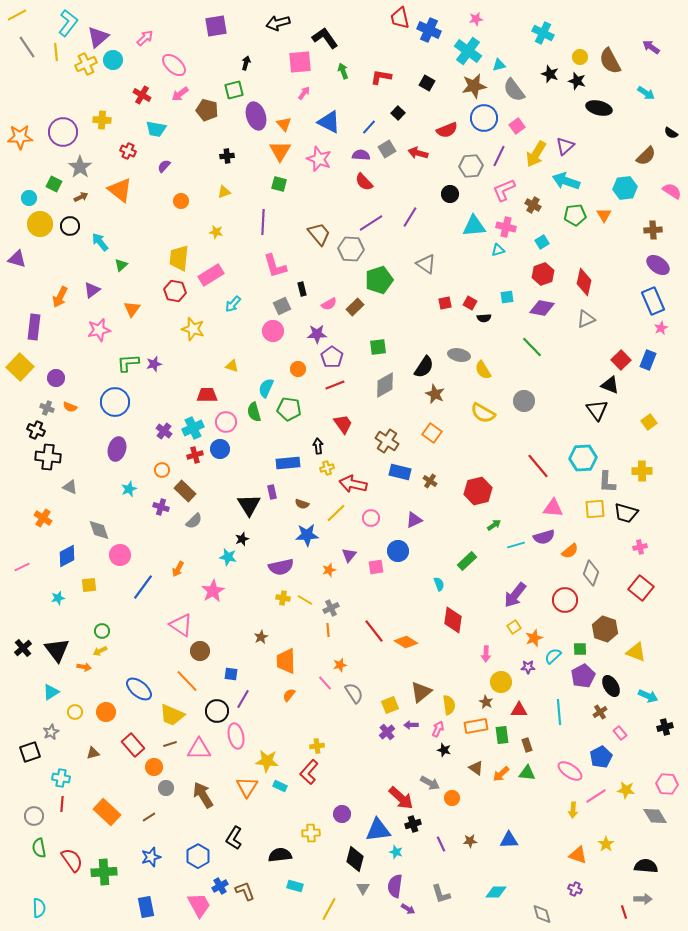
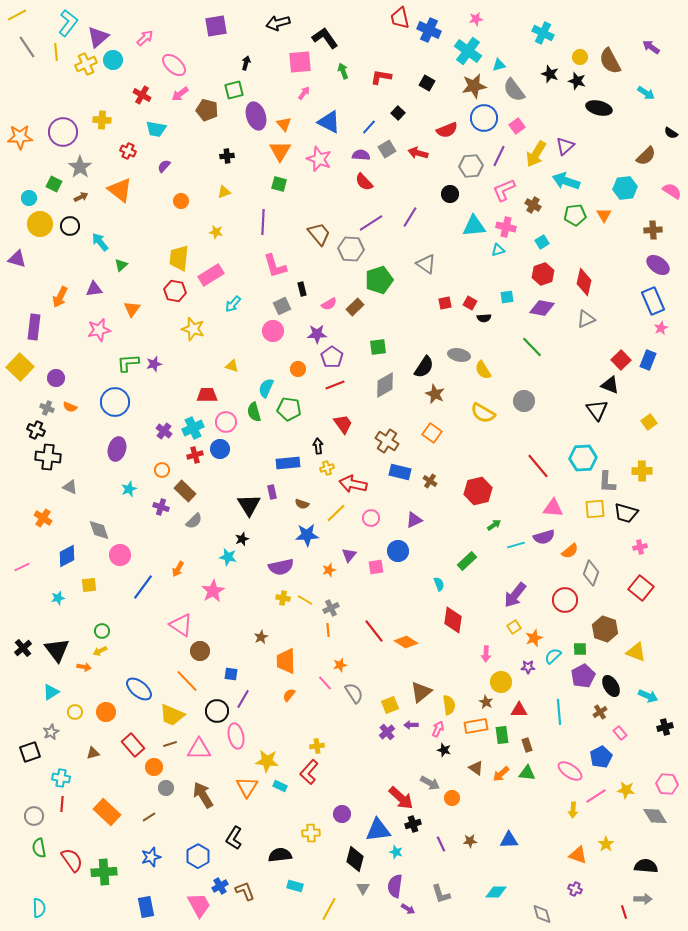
purple triangle at (92, 290): moved 2 px right, 1 px up; rotated 30 degrees clockwise
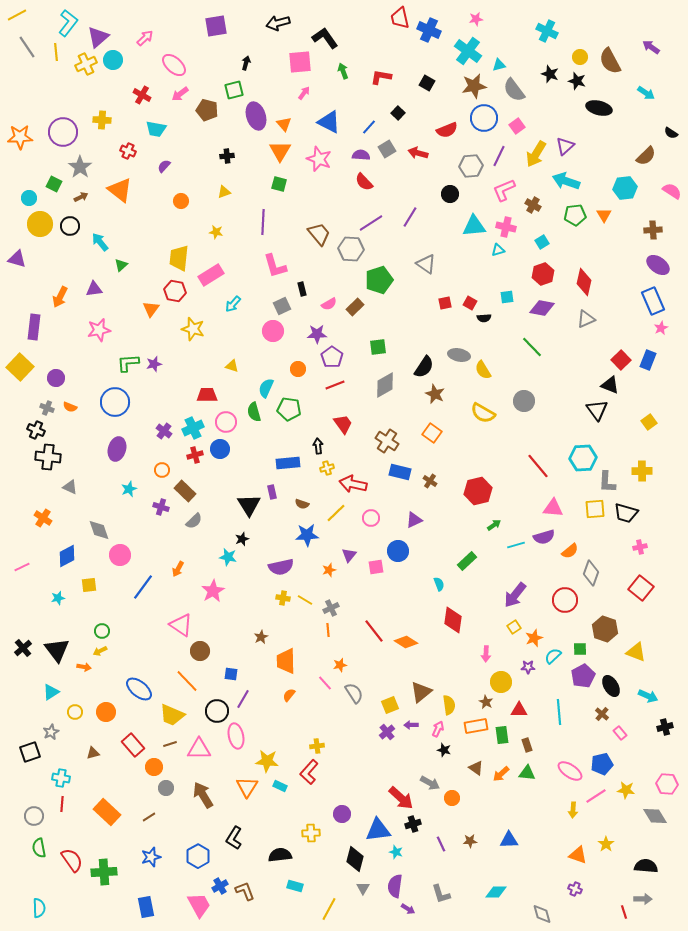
cyan cross at (543, 33): moved 4 px right, 2 px up
orange triangle at (132, 309): moved 19 px right
brown cross at (600, 712): moved 2 px right, 2 px down; rotated 16 degrees counterclockwise
blue pentagon at (601, 757): moved 1 px right, 7 px down; rotated 15 degrees clockwise
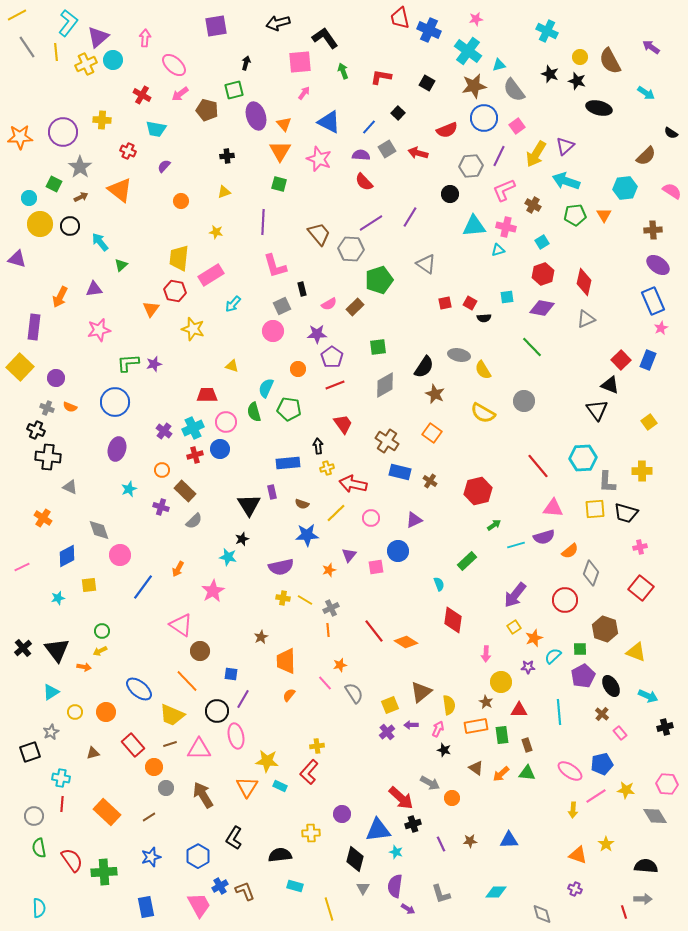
pink arrow at (145, 38): rotated 42 degrees counterclockwise
yellow line at (329, 909): rotated 45 degrees counterclockwise
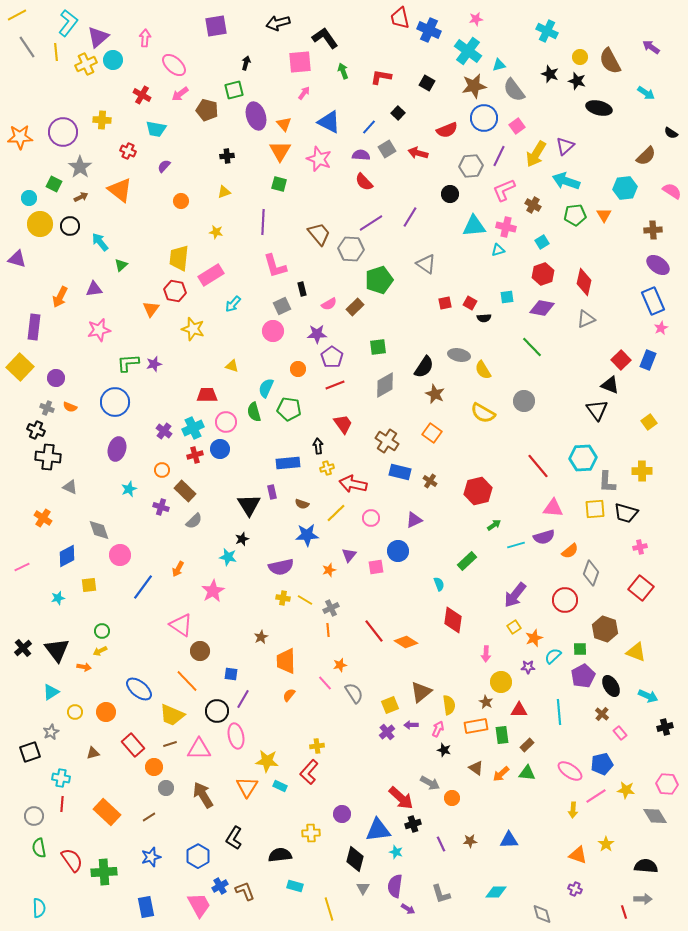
brown rectangle at (527, 745): rotated 64 degrees clockwise
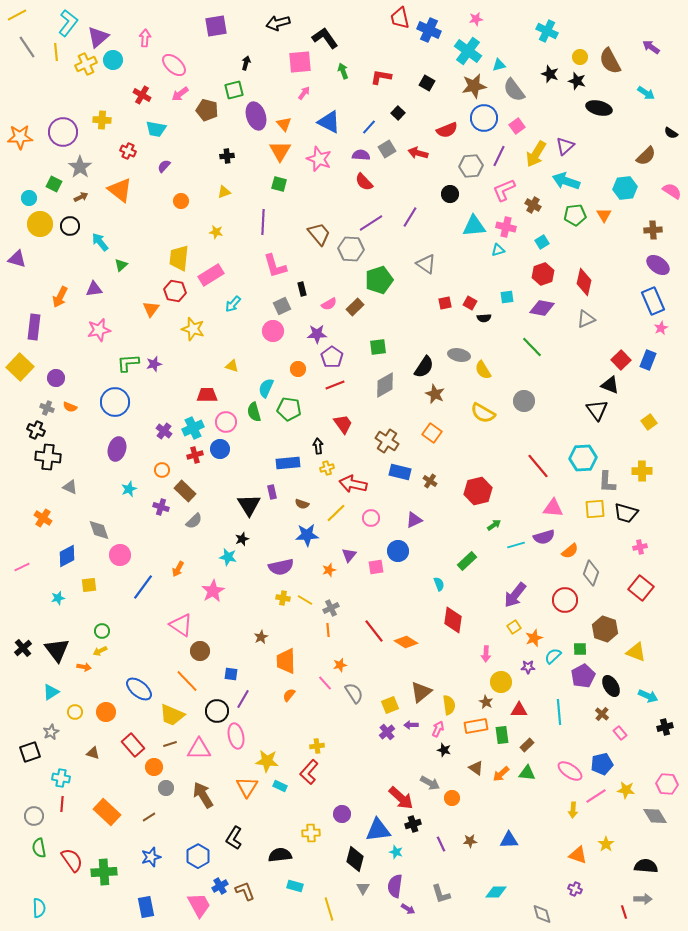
brown triangle at (93, 753): rotated 32 degrees clockwise
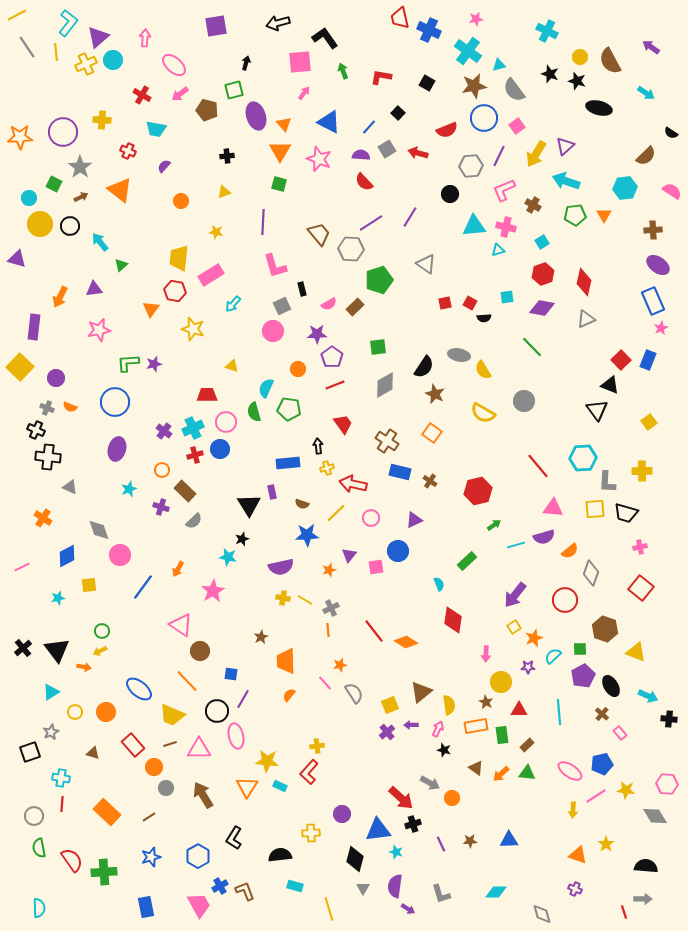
black cross at (665, 727): moved 4 px right, 8 px up; rotated 21 degrees clockwise
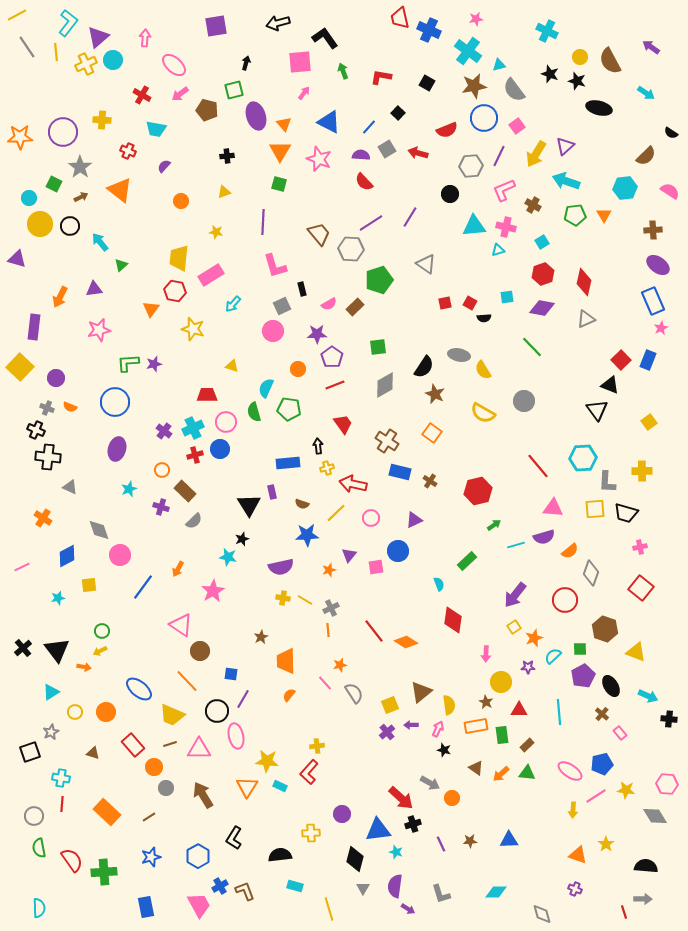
pink semicircle at (672, 191): moved 2 px left
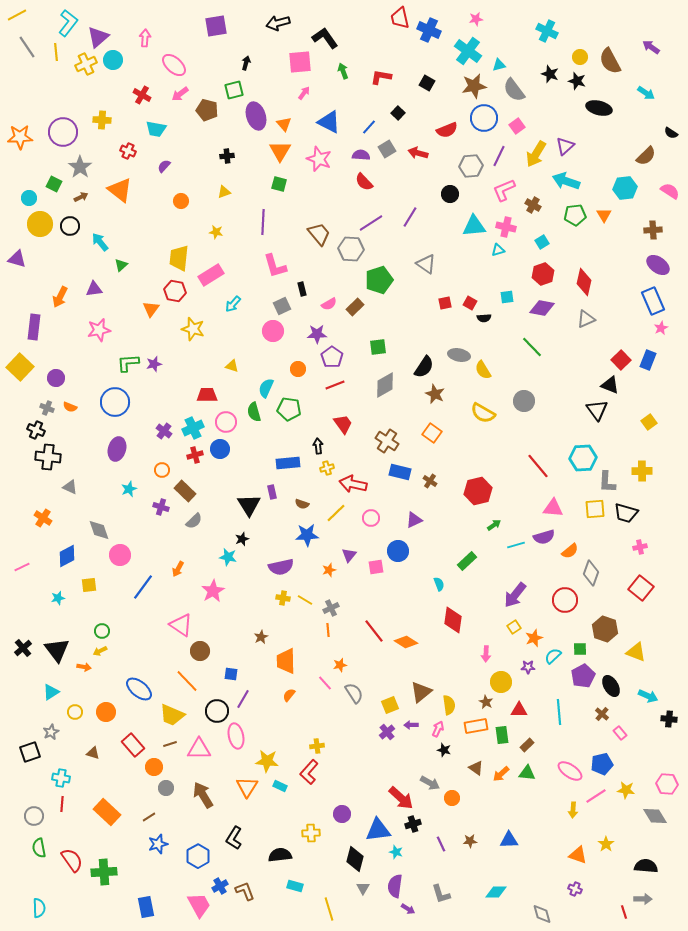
blue star at (151, 857): moved 7 px right, 13 px up
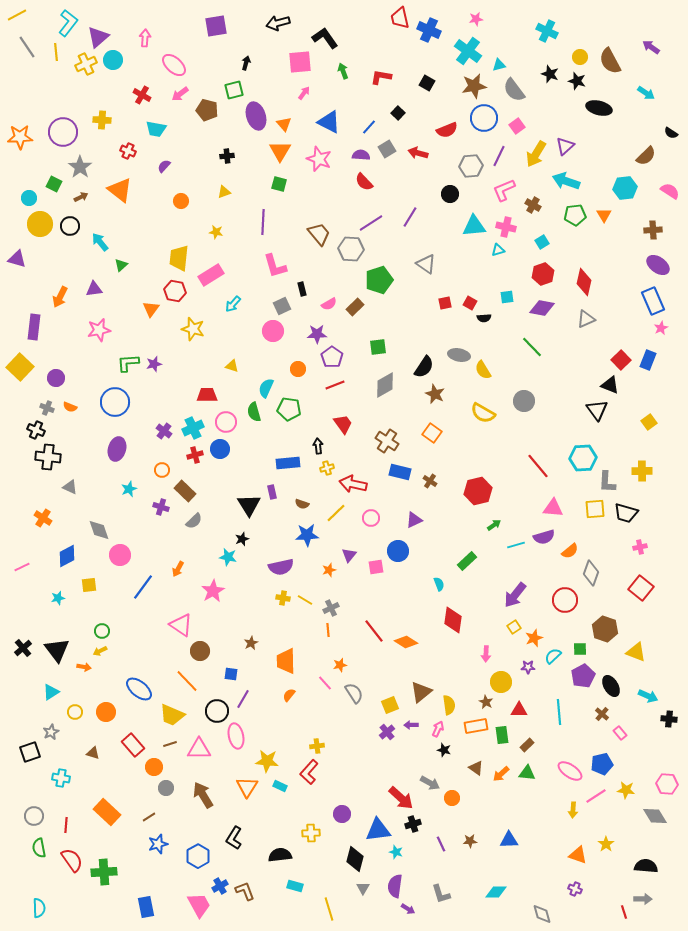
brown star at (261, 637): moved 10 px left, 6 px down
red line at (62, 804): moved 4 px right, 21 px down
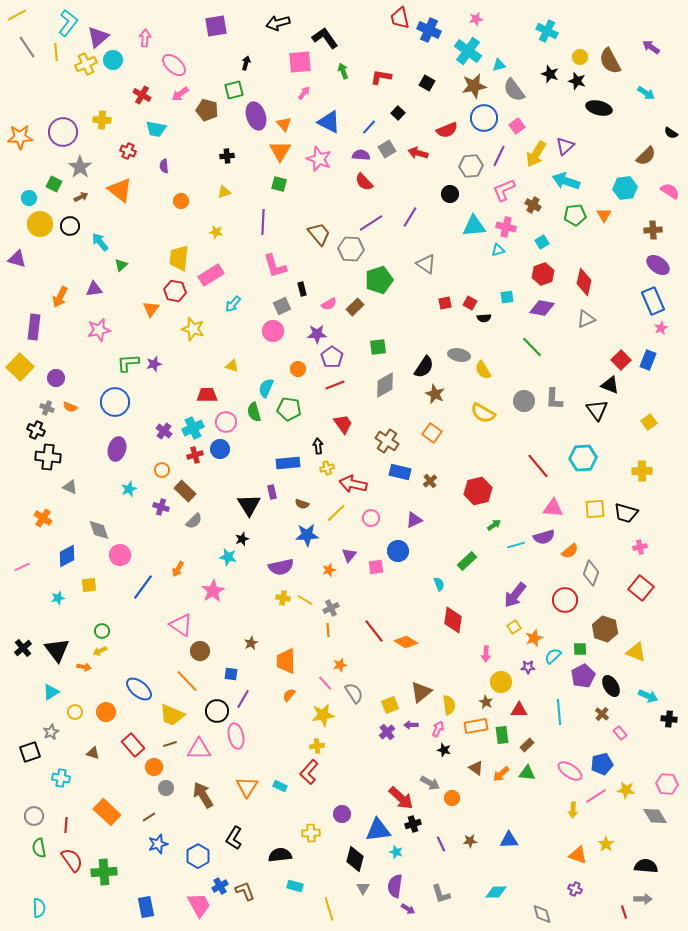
purple semicircle at (164, 166): rotated 48 degrees counterclockwise
brown cross at (430, 481): rotated 16 degrees clockwise
gray L-shape at (607, 482): moved 53 px left, 83 px up
yellow star at (267, 761): moved 56 px right, 46 px up; rotated 15 degrees counterclockwise
